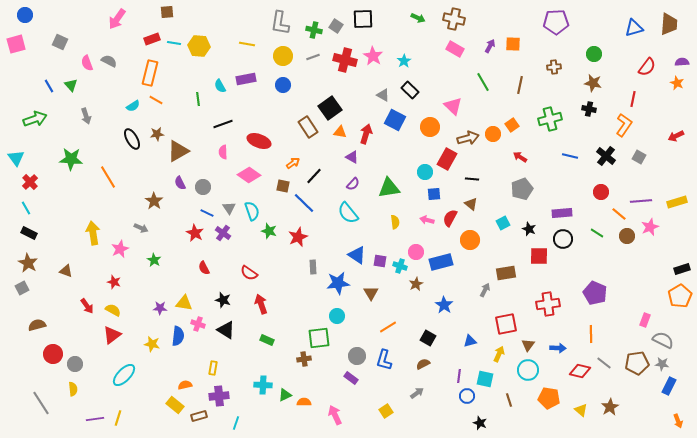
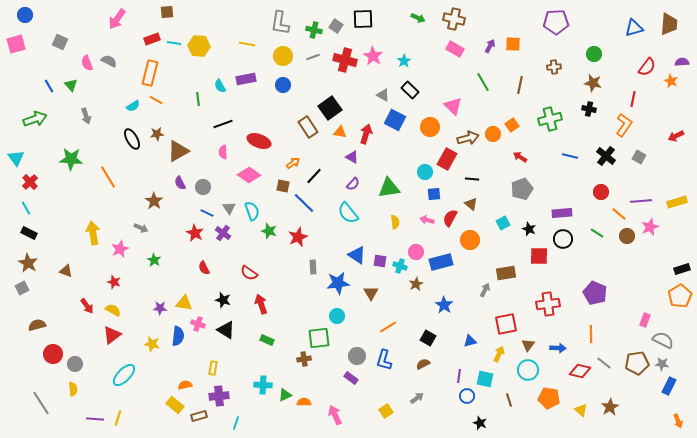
orange star at (677, 83): moved 6 px left, 2 px up
gray arrow at (417, 393): moved 5 px down
purple line at (95, 419): rotated 12 degrees clockwise
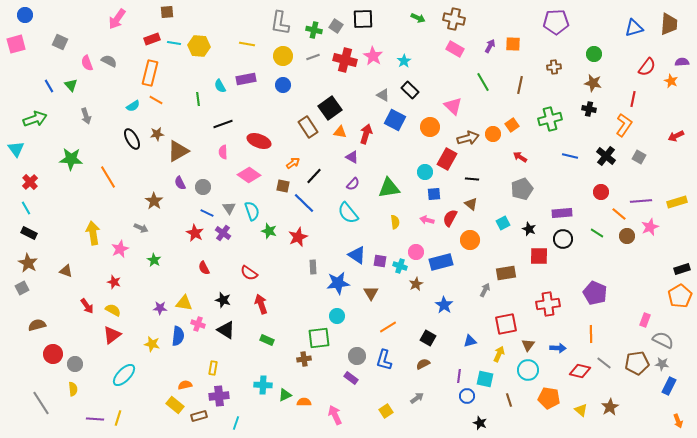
cyan triangle at (16, 158): moved 9 px up
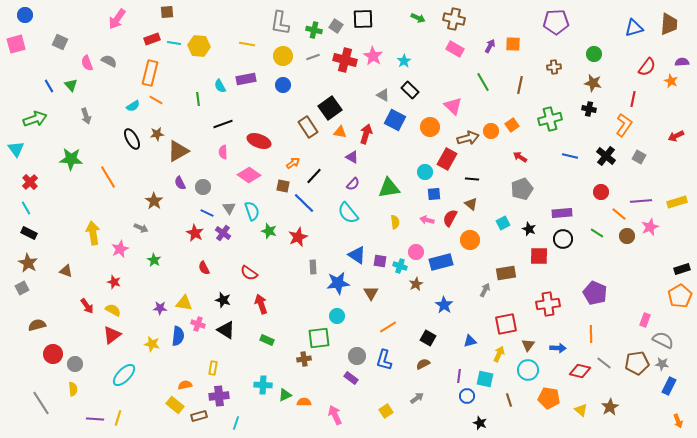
orange circle at (493, 134): moved 2 px left, 3 px up
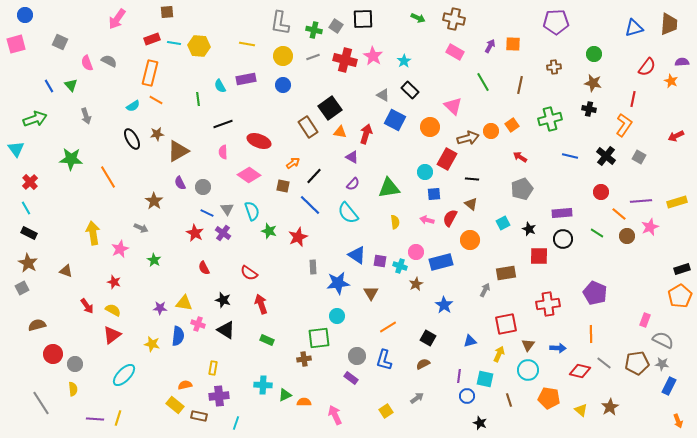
pink rectangle at (455, 49): moved 3 px down
blue line at (304, 203): moved 6 px right, 2 px down
gray triangle at (229, 208): moved 2 px left, 1 px down
brown rectangle at (199, 416): rotated 28 degrees clockwise
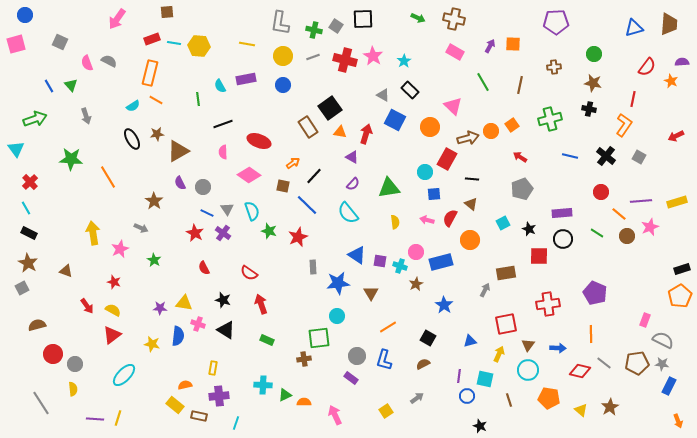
blue line at (310, 205): moved 3 px left
black star at (480, 423): moved 3 px down
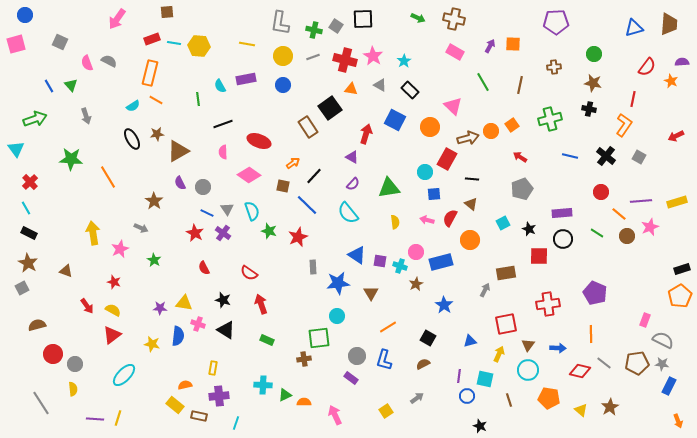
gray triangle at (383, 95): moved 3 px left, 10 px up
orange triangle at (340, 132): moved 11 px right, 43 px up
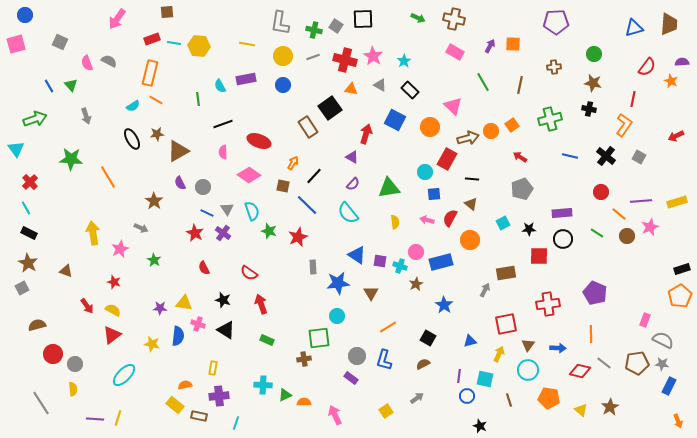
orange arrow at (293, 163): rotated 24 degrees counterclockwise
black star at (529, 229): rotated 24 degrees counterclockwise
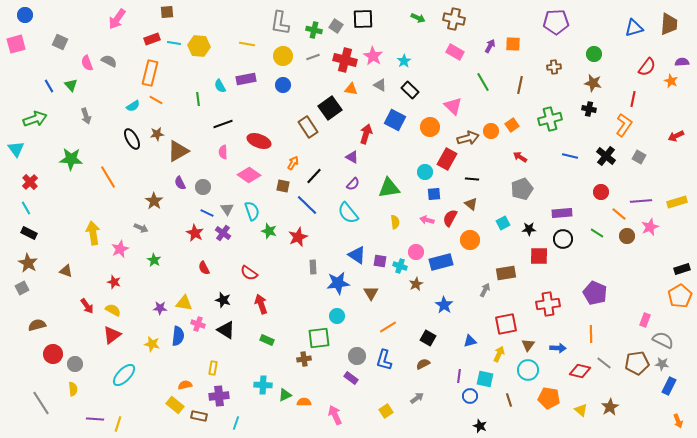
blue circle at (467, 396): moved 3 px right
yellow line at (118, 418): moved 6 px down
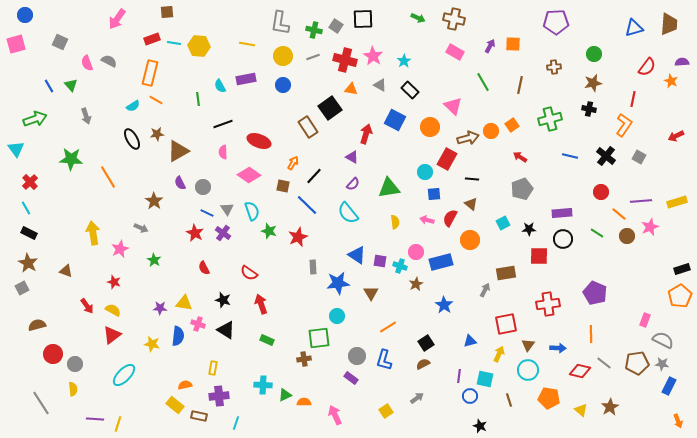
brown star at (593, 83): rotated 24 degrees counterclockwise
black square at (428, 338): moved 2 px left, 5 px down; rotated 28 degrees clockwise
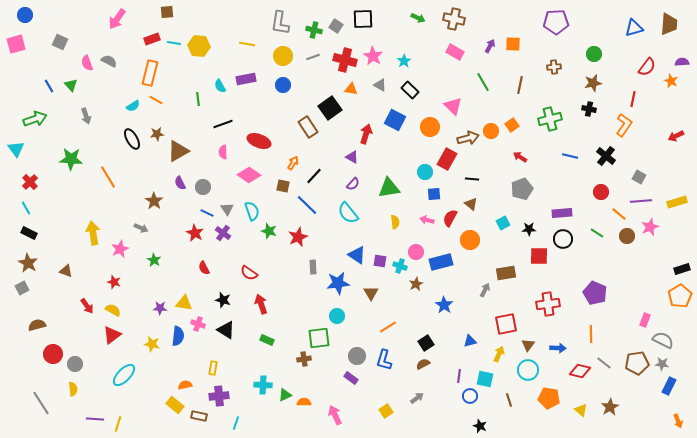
gray square at (639, 157): moved 20 px down
